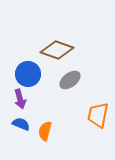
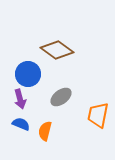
brown diamond: rotated 16 degrees clockwise
gray ellipse: moved 9 px left, 17 px down
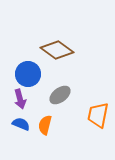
gray ellipse: moved 1 px left, 2 px up
orange semicircle: moved 6 px up
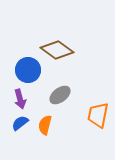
blue circle: moved 4 px up
blue semicircle: moved 1 px left, 1 px up; rotated 60 degrees counterclockwise
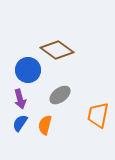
blue semicircle: rotated 18 degrees counterclockwise
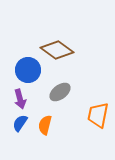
gray ellipse: moved 3 px up
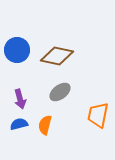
brown diamond: moved 6 px down; rotated 24 degrees counterclockwise
blue circle: moved 11 px left, 20 px up
blue semicircle: moved 1 px left, 1 px down; rotated 42 degrees clockwise
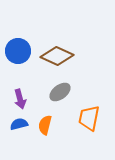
blue circle: moved 1 px right, 1 px down
brown diamond: rotated 12 degrees clockwise
orange trapezoid: moved 9 px left, 3 px down
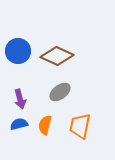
orange trapezoid: moved 9 px left, 8 px down
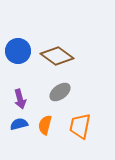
brown diamond: rotated 12 degrees clockwise
